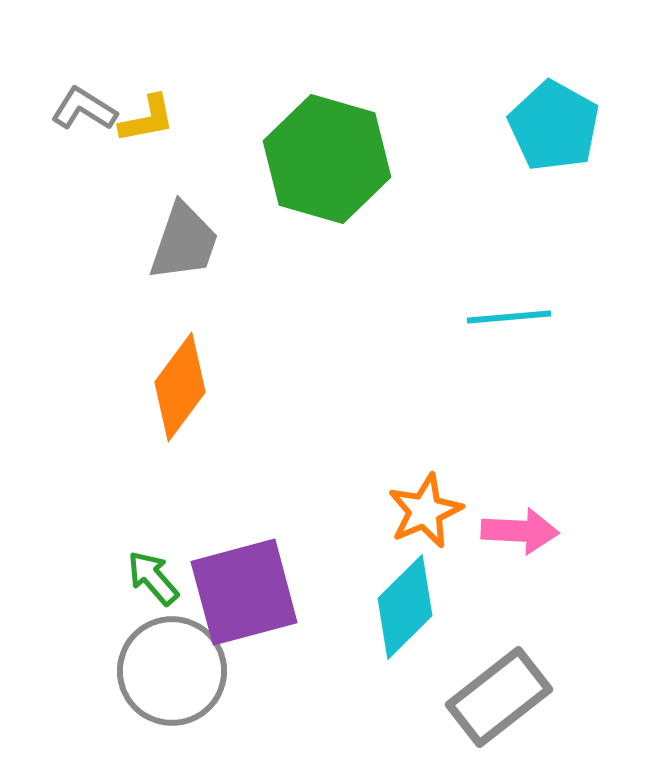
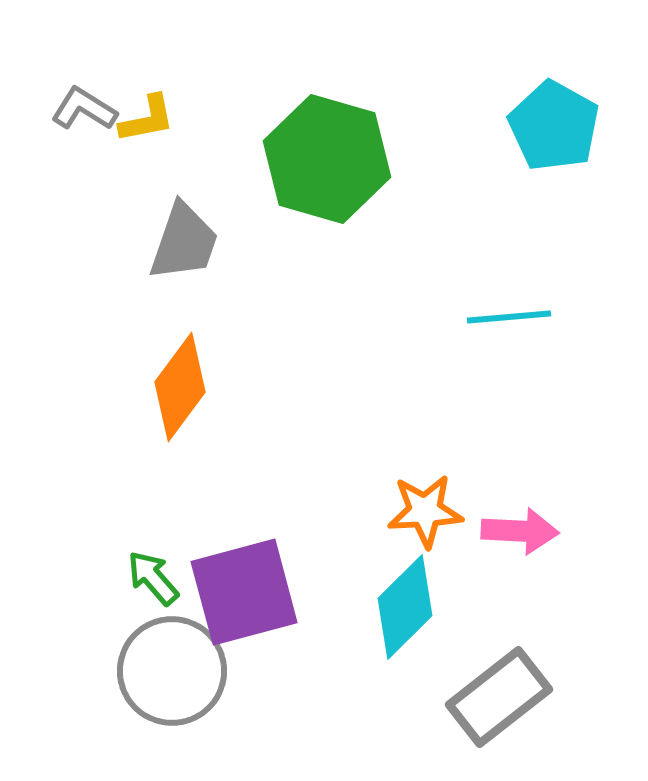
orange star: rotated 20 degrees clockwise
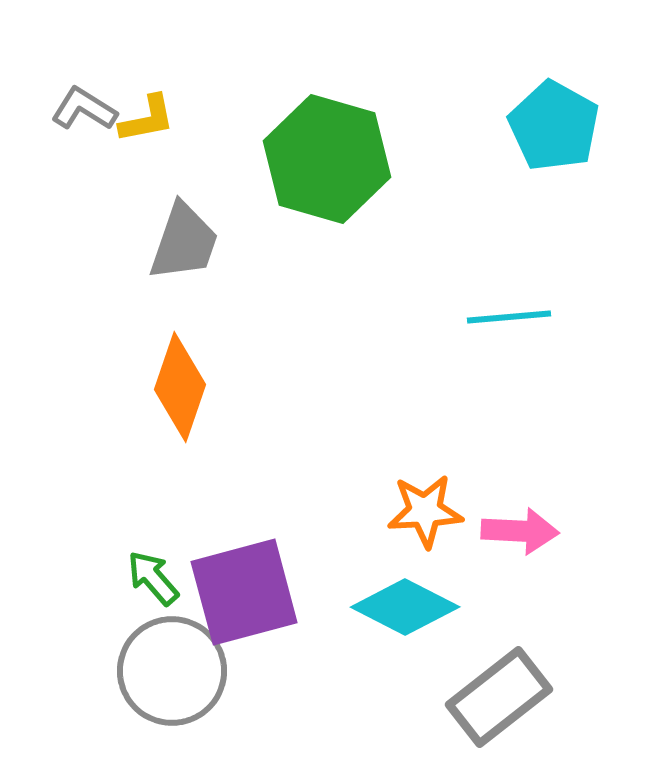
orange diamond: rotated 18 degrees counterclockwise
cyan diamond: rotated 72 degrees clockwise
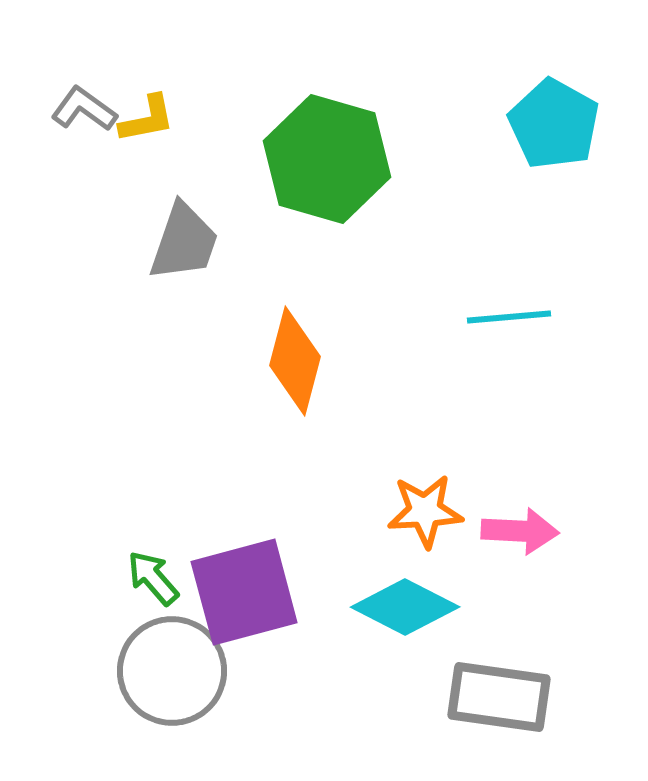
gray L-shape: rotated 4 degrees clockwise
cyan pentagon: moved 2 px up
orange diamond: moved 115 px right, 26 px up; rotated 4 degrees counterclockwise
gray rectangle: rotated 46 degrees clockwise
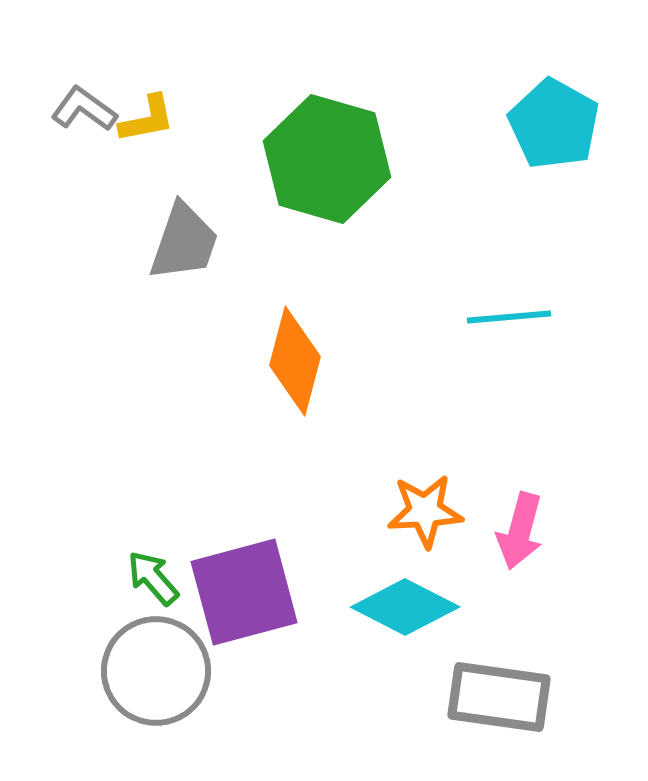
pink arrow: rotated 102 degrees clockwise
gray circle: moved 16 px left
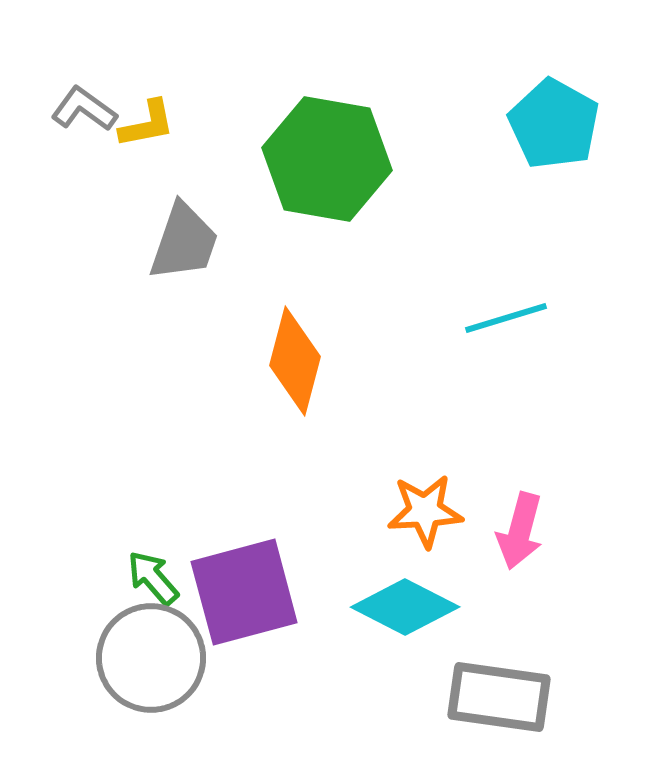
yellow L-shape: moved 5 px down
green hexagon: rotated 6 degrees counterclockwise
cyan line: moved 3 px left, 1 px down; rotated 12 degrees counterclockwise
gray circle: moved 5 px left, 13 px up
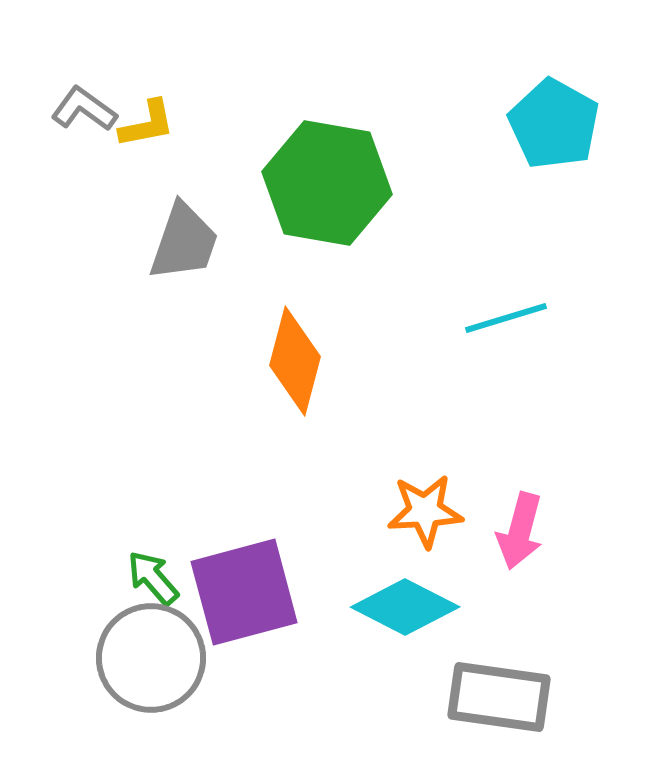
green hexagon: moved 24 px down
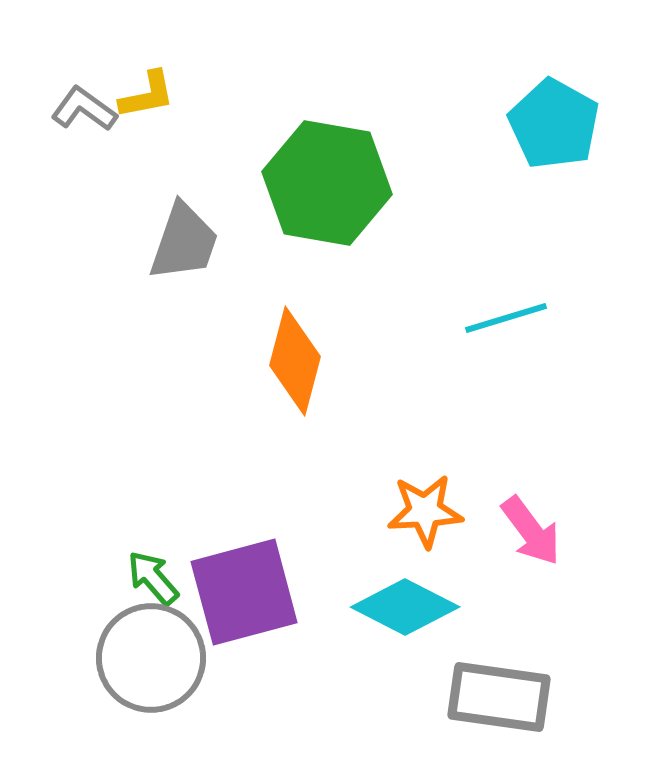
yellow L-shape: moved 29 px up
pink arrow: moved 11 px right; rotated 52 degrees counterclockwise
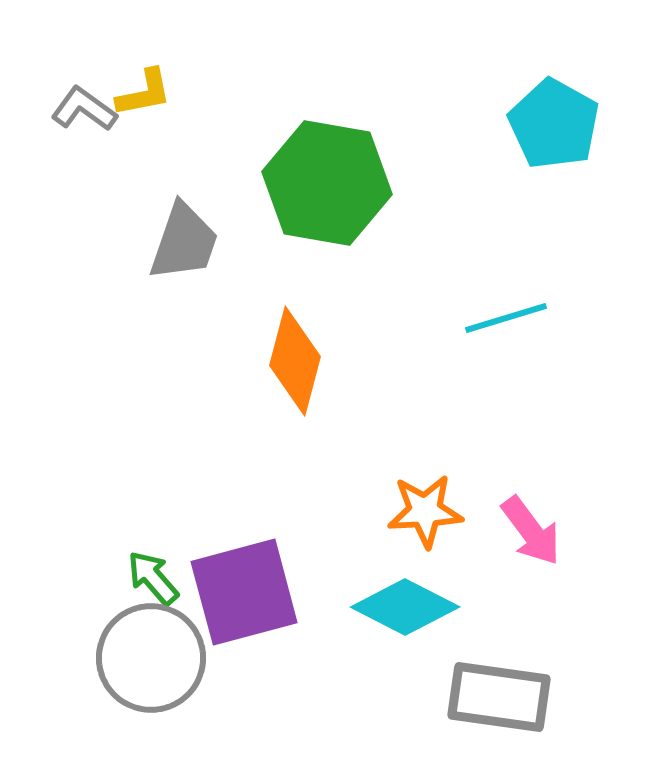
yellow L-shape: moved 3 px left, 2 px up
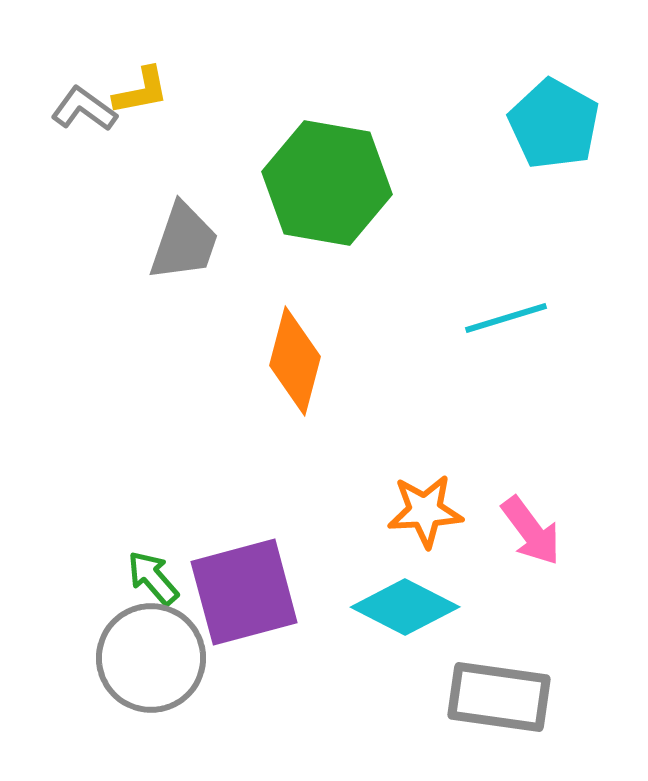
yellow L-shape: moved 3 px left, 2 px up
